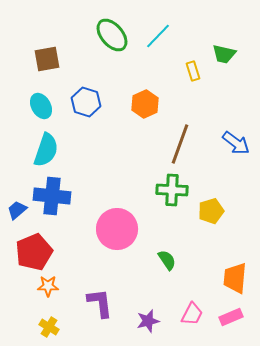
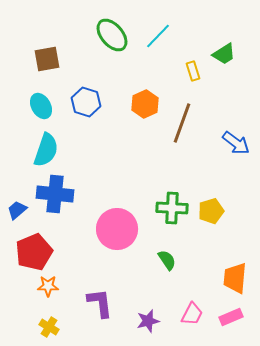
green trapezoid: rotated 45 degrees counterclockwise
brown line: moved 2 px right, 21 px up
green cross: moved 18 px down
blue cross: moved 3 px right, 2 px up
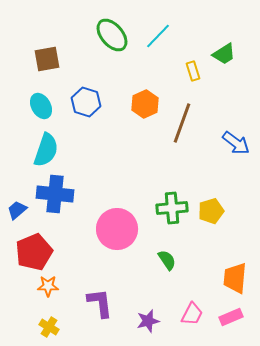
green cross: rotated 8 degrees counterclockwise
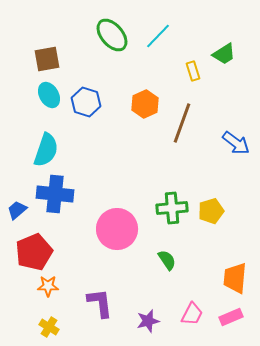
cyan ellipse: moved 8 px right, 11 px up
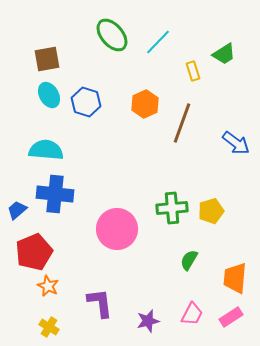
cyan line: moved 6 px down
cyan semicircle: rotated 104 degrees counterclockwise
green semicircle: moved 22 px right; rotated 115 degrees counterclockwise
orange star: rotated 25 degrees clockwise
pink rectangle: rotated 10 degrees counterclockwise
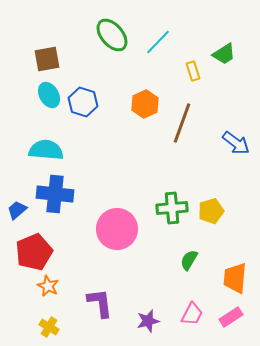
blue hexagon: moved 3 px left
